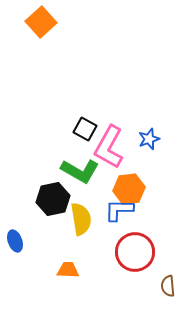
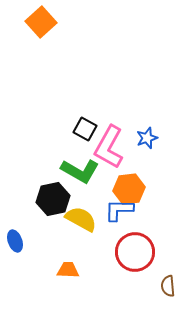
blue star: moved 2 px left, 1 px up
yellow semicircle: rotated 52 degrees counterclockwise
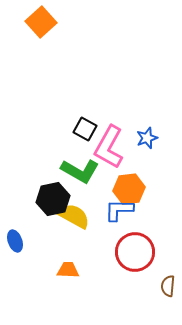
yellow semicircle: moved 7 px left, 3 px up
brown semicircle: rotated 10 degrees clockwise
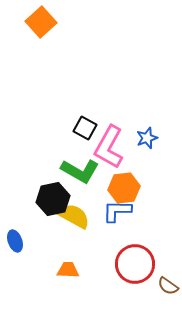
black square: moved 1 px up
orange hexagon: moved 5 px left, 1 px up
blue L-shape: moved 2 px left, 1 px down
red circle: moved 12 px down
brown semicircle: rotated 60 degrees counterclockwise
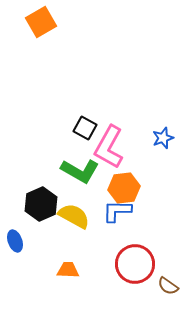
orange square: rotated 12 degrees clockwise
blue star: moved 16 px right
black hexagon: moved 12 px left, 5 px down; rotated 12 degrees counterclockwise
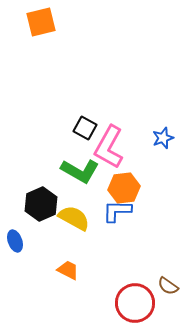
orange square: rotated 16 degrees clockwise
yellow semicircle: moved 2 px down
red circle: moved 39 px down
orange trapezoid: rotated 25 degrees clockwise
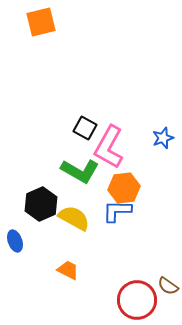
red circle: moved 2 px right, 3 px up
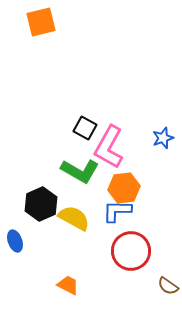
orange trapezoid: moved 15 px down
red circle: moved 6 px left, 49 px up
